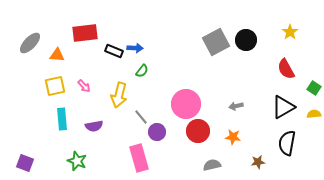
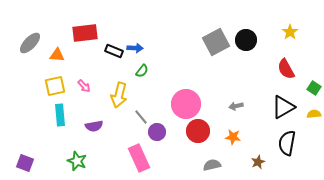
cyan rectangle: moved 2 px left, 4 px up
pink rectangle: rotated 8 degrees counterclockwise
brown star: rotated 16 degrees counterclockwise
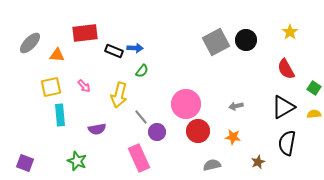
yellow square: moved 4 px left, 1 px down
purple semicircle: moved 3 px right, 3 px down
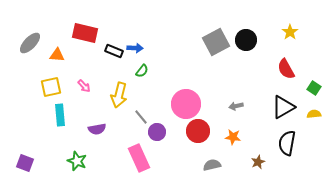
red rectangle: rotated 20 degrees clockwise
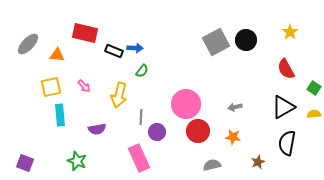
gray ellipse: moved 2 px left, 1 px down
gray arrow: moved 1 px left, 1 px down
gray line: rotated 42 degrees clockwise
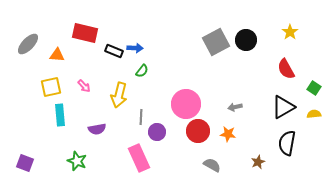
orange star: moved 5 px left, 3 px up
gray semicircle: rotated 42 degrees clockwise
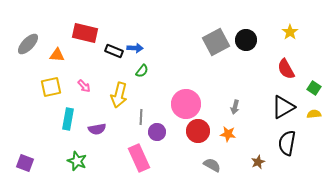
gray arrow: rotated 64 degrees counterclockwise
cyan rectangle: moved 8 px right, 4 px down; rotated 15 degrees clockwise
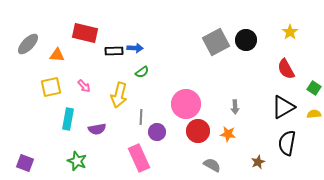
black rectangle: rotated 24 degrees counterclockwise
green semicircle: moved 1 px down; rotated 16 degrees clockwise
gray arrow: rotated 16 degrees counterclockwise
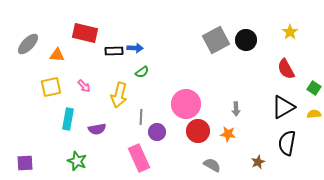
gray square: moved 2 px up
gray arrow: moved 1 px right, 2 px down
purple square: rotated 24 degrees counterclockwise
